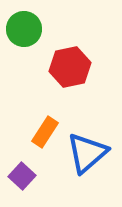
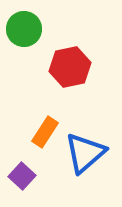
blue triangle: moved 2 px left
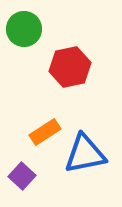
orange rectangle: rotated 24 degrees clockwise
blue triangle: moved 1 px down; rotated 30 degrees clockwise
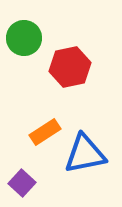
green circle: moved 9 px down
purple square: moved 7 px down
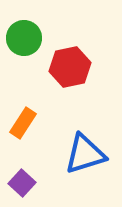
orange rectangle: moved 22 px left, 9 px up; rotated 24 degrees counterclockwise
blue triangle: rotated 6 degrees counterclockwise
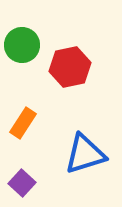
green circle: moved 2 px left, 7 px down
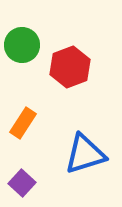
red hexagon: rotated 9 degrees counterclockwise
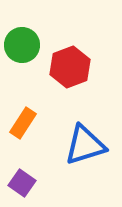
blue triangle: moved 9 px up
purple square: rotated 8 degrees counterclockwise
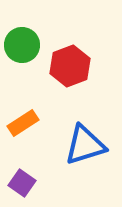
red hexagon: moved 1 px up
orange rectangle: rotated 24 degrees clockwise
